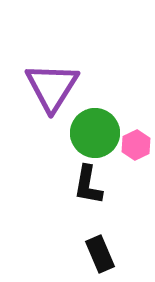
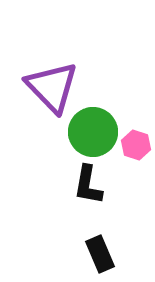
purple triangle: rotated 16 degrees counterclockwise
green circle: moved 2 px left, 1 px up
pink hexagon: rotated 16 degrees counterclockwise
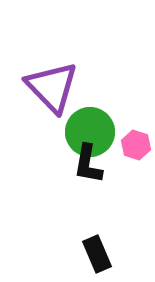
green circle: moved 3 px left
black L-shape: moved 21 px up
black rectangle: moved 3 px left
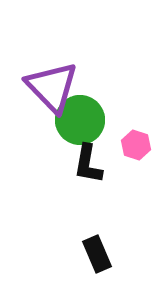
green circle: moved 10 px left, 12 px up
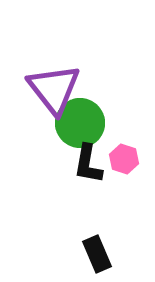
purple triangle: moved 2 px right, 2 px down; rotated 6 degrees clockwise
green circle: moved 3 px down
pink hexagon: moved 12 px left, 14 px down
